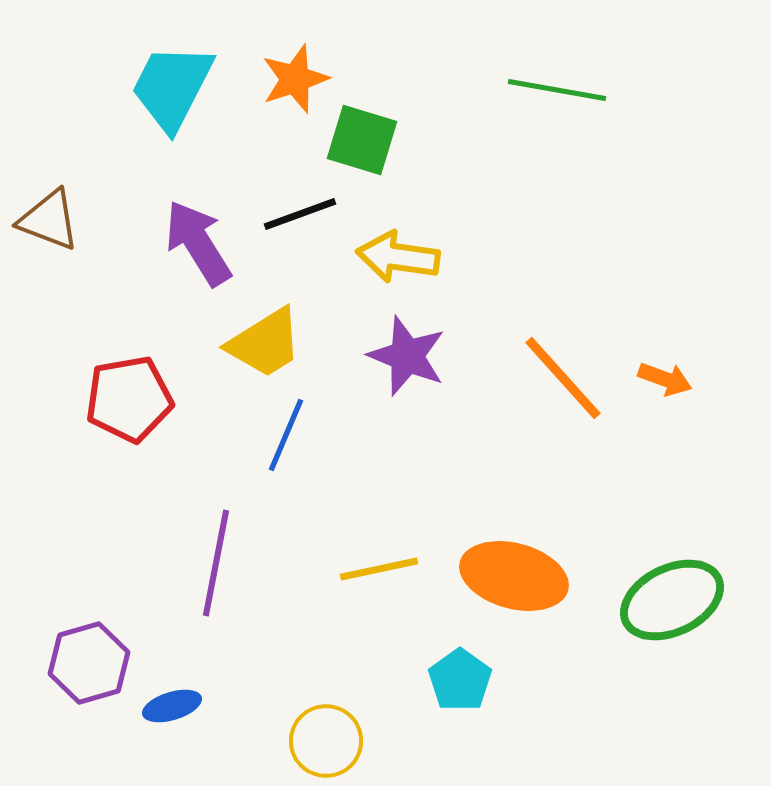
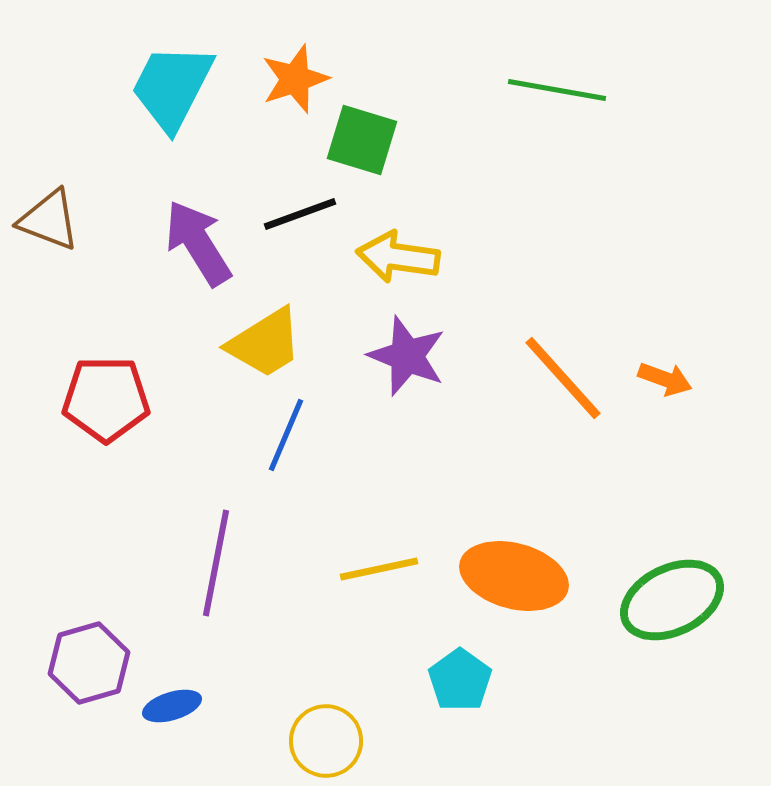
red pentagon: moved 23 px left; rotated 10 degrees clockwise
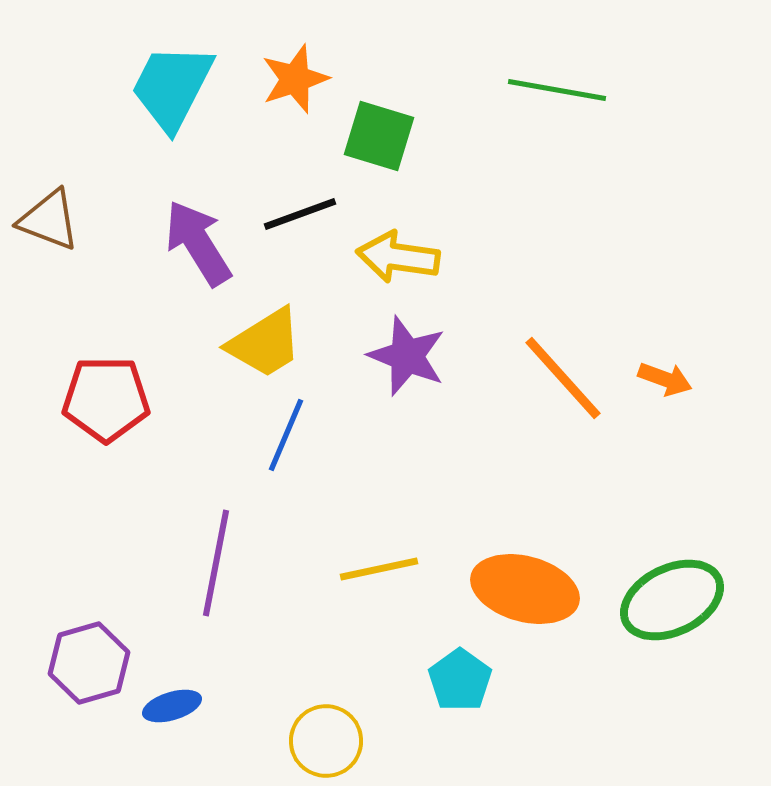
green square: moved 17 px right, 4 px up
orange ellipse: moved 11 px right, 13 px down
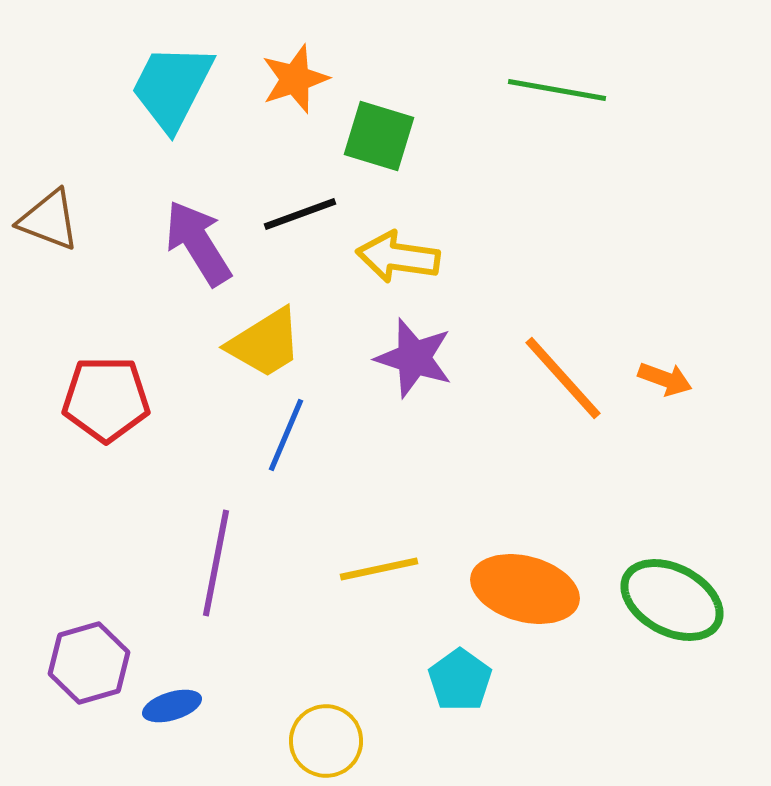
purple star: moved 7 px right, 2 px down; rotated 4 degrees counterclockwise
green ellipse: rotated 54 degrees clockwise
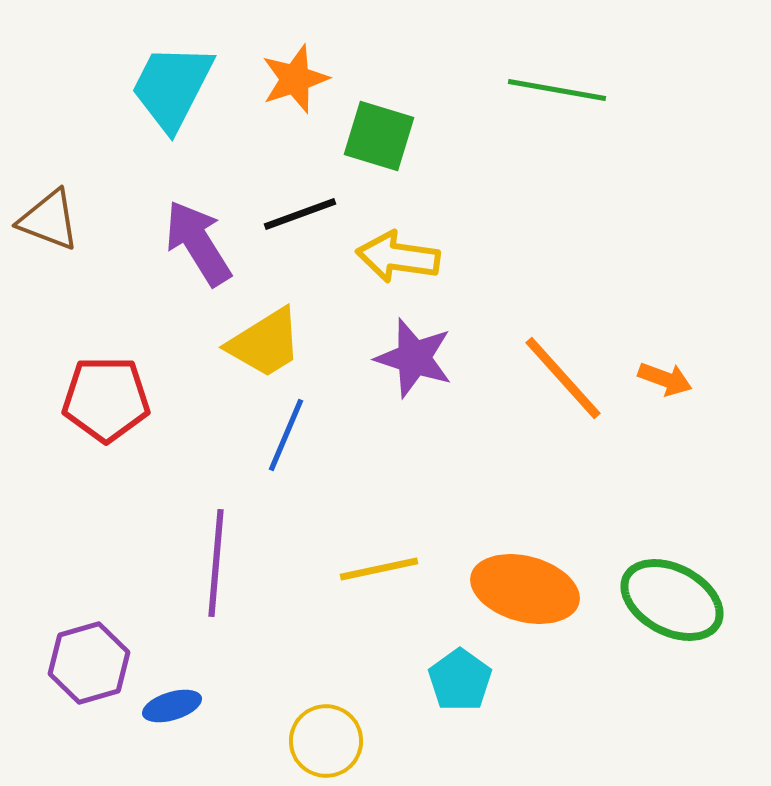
purple line: rotated 6 degrees counterclockwise
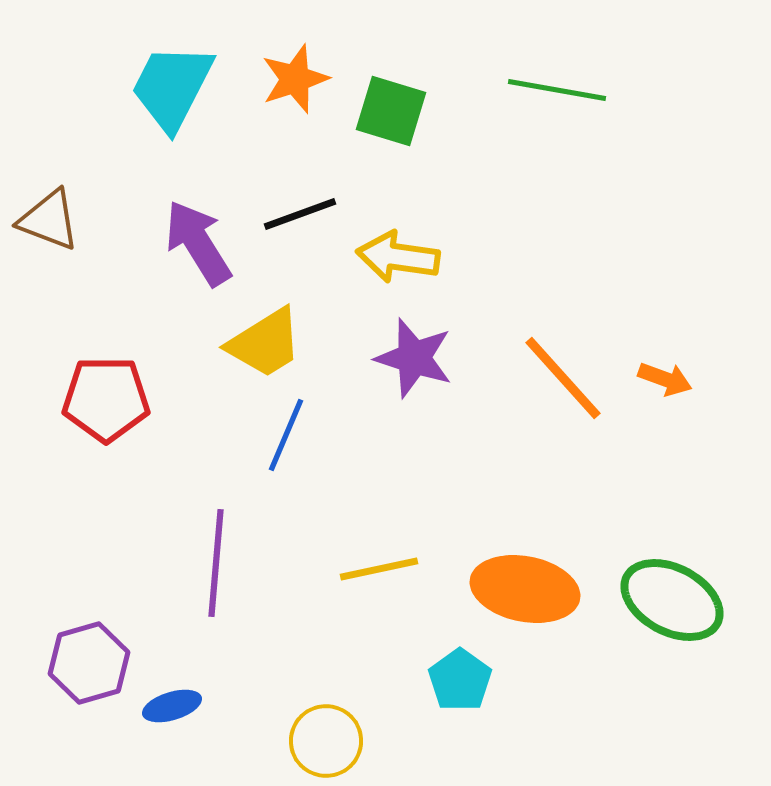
green square: moved 12 px right, 25 px up
orange ellipse: rotated 4 degrees counterclockwise
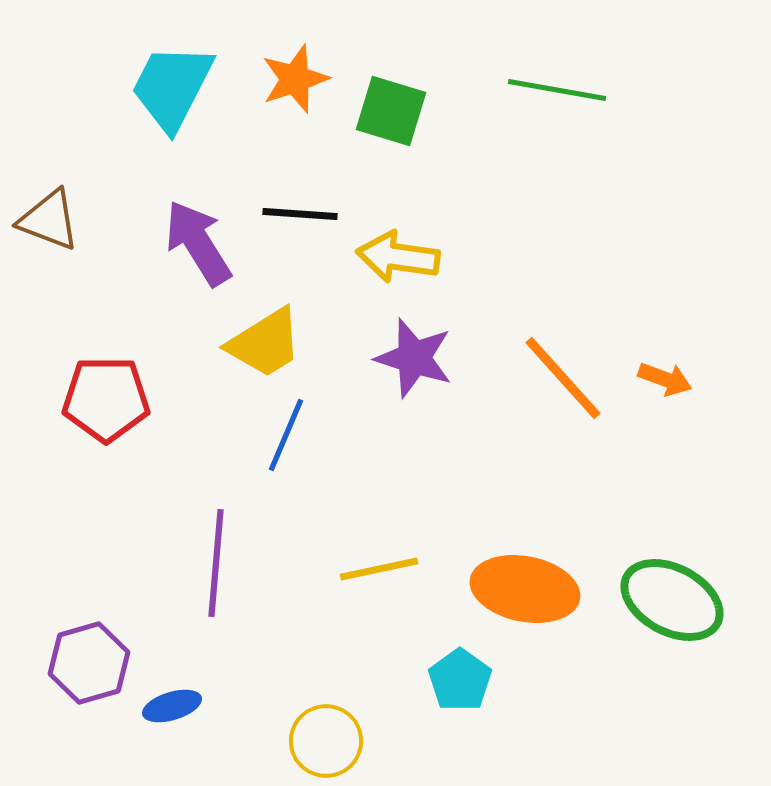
black line: rotated 24 degrees clockwise
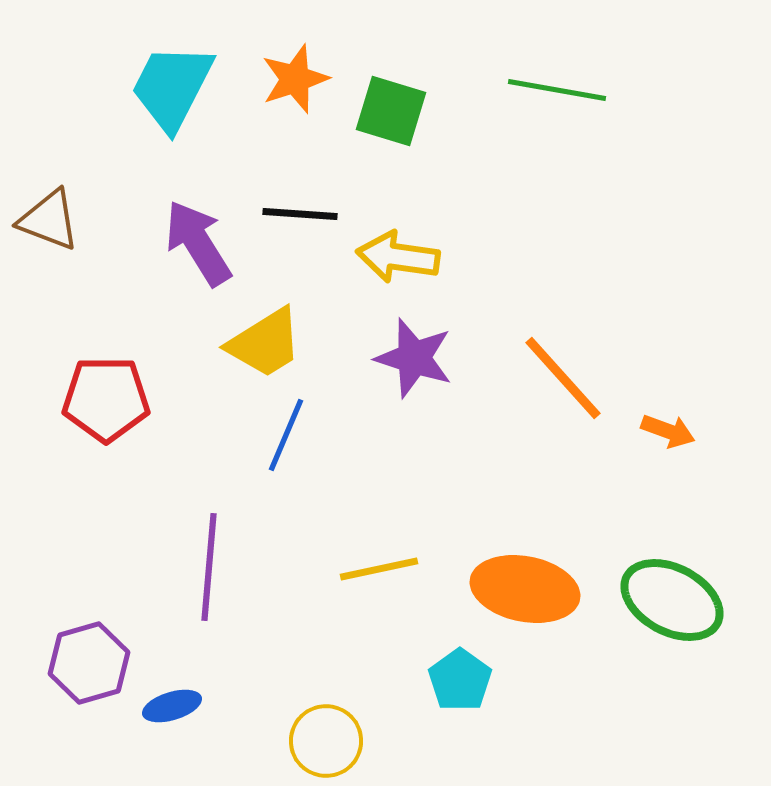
orange arrow: moved 3 px right, 52 px down
purple line: moved 7 px left, 4 px down
